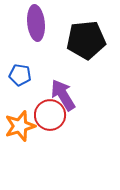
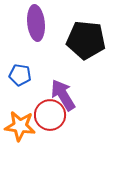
black pentagon: rotated 12 degrees clockwise
orange star: rotated 24 degrees clockwise
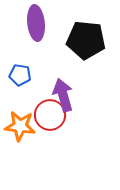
purple arrow: rotated 16 degrees clockwise
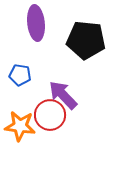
purple arrow: rotated 28 degrees counterclockwise
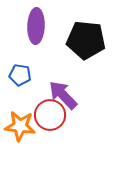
purple ellipse: moved 3 px down; rotated 8 degrees clockwise
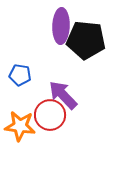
purple ellipse: moved 25 px right
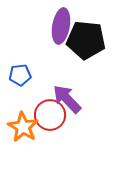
purple ellipse: rotated 8 degrees clockwise
blue pentagon: rotated 15 degrees counterclockwise
purple arrow: moved 4 px right, 4 px down
orange star: moved 3 px right, 1 px down; rotated 24 degrees clockwise
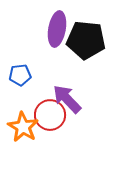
purple ellipse: moved 4 px left, 3 px down
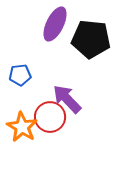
purple ellipse: moved 2 px left, 5 px up; rotated 16 degrees clockwise
black pentagon: moved 5 px right, 1 px up
red circle: moved 2 px down
orange star: moved 1 px left
